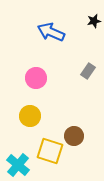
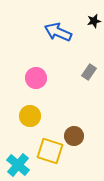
blue arrow: moved 7 px right
gray rectangle: moved 1 px right, 1 px down
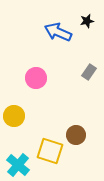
black star: moved 7 px left
yellow circle: moved 16 px left
brown circle: moved 2 px right, 1 px up
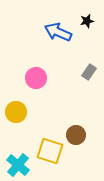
yellow circle: moved 2 px right, 4 px up
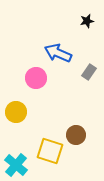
blue arrow: moved 21 px down
cyan cross: moved 2 px left
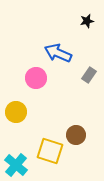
gray rectangle: moved 3 px down
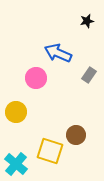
cyan cross: moved 1 px up
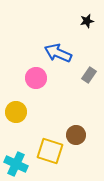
cyan cross: rotated 15 degrees counterclockwise
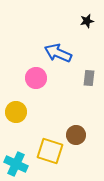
gray rectangle: moved 3 px down; rotated 28 degrees counterclockwise
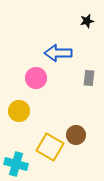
blue arrow: rotated 24 degrees counterclockwise
yellow circle: moved 3 px right, 1 px up
yellow square: moved 4 px up; rotated 12 degrees clockwise
cyan cross: rotated 10 degrees counterclockwise
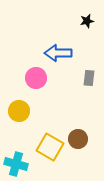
brown circle: moved 2 px right, 4 px down
